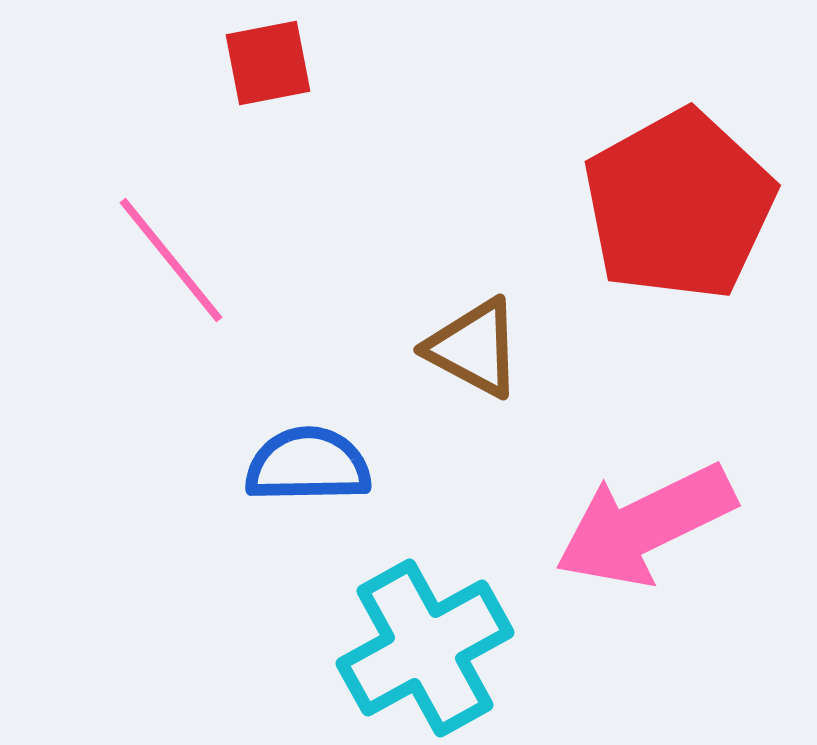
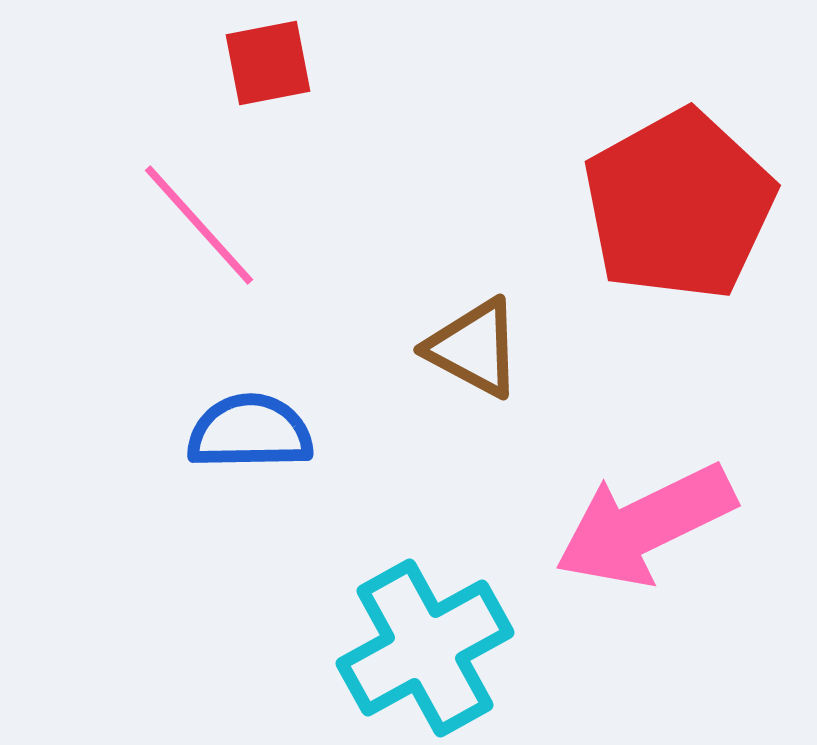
pink line: moved 28 px right, 35 px up; rotated 3 degrees counterclockwise
blue semicircle: moved 58 px left, 33 px up
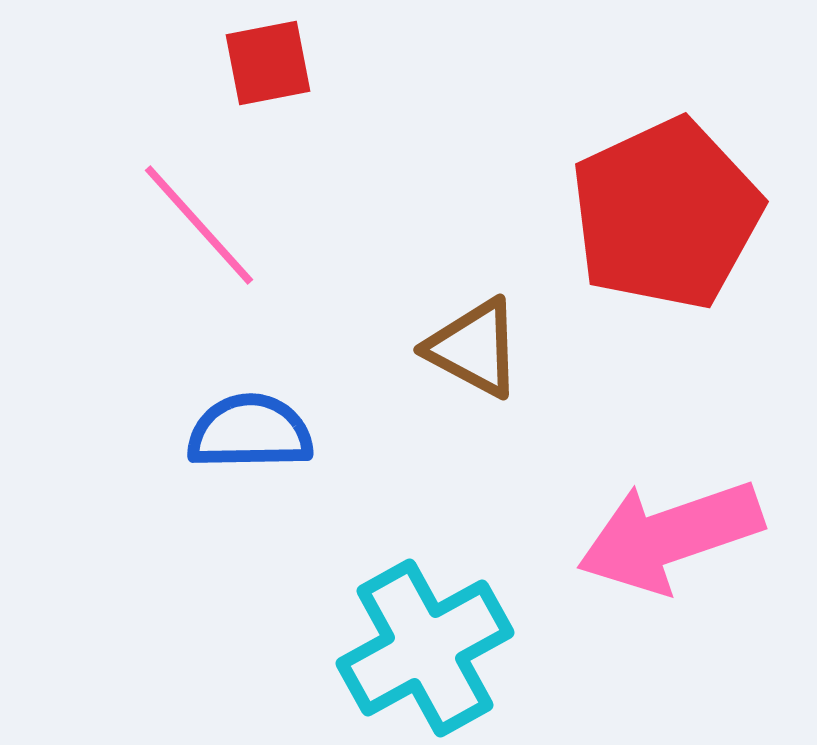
red pentagon: moved 13 px left, 9 px down; rotated 4 degrees clockwise
pink arrow: moved 25 px right, 11 px down; rotated 7 degrees clockwise
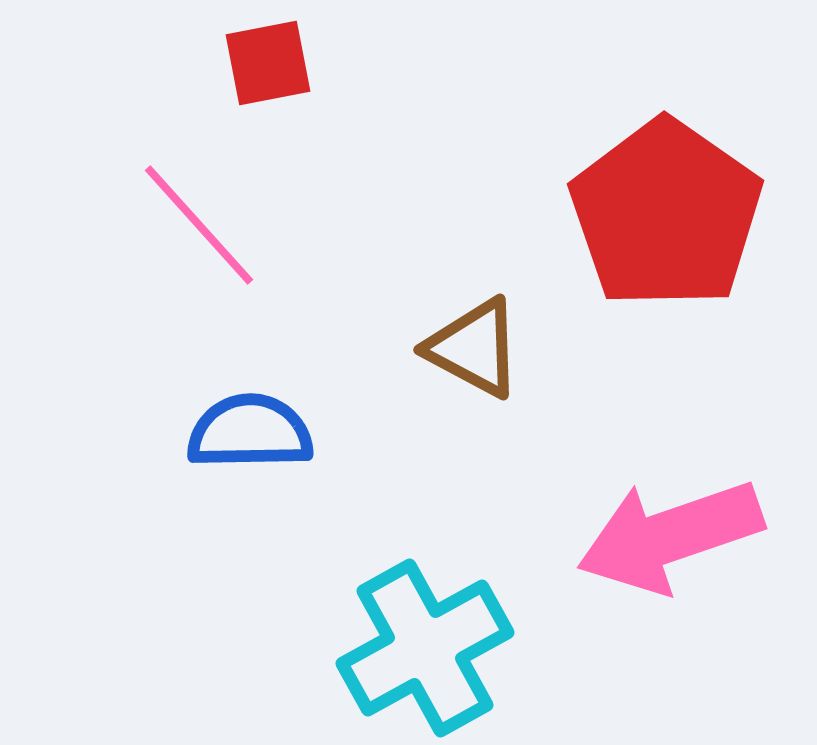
red pentagon: rotated 12 degrees counterclockwise
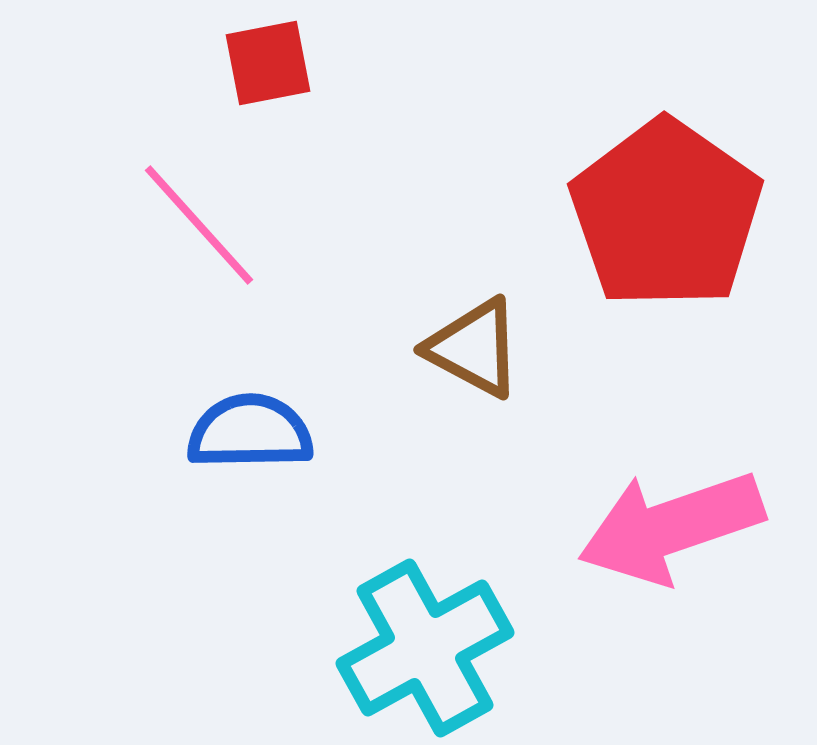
pink arrow: moved 1 px right, 9 px up
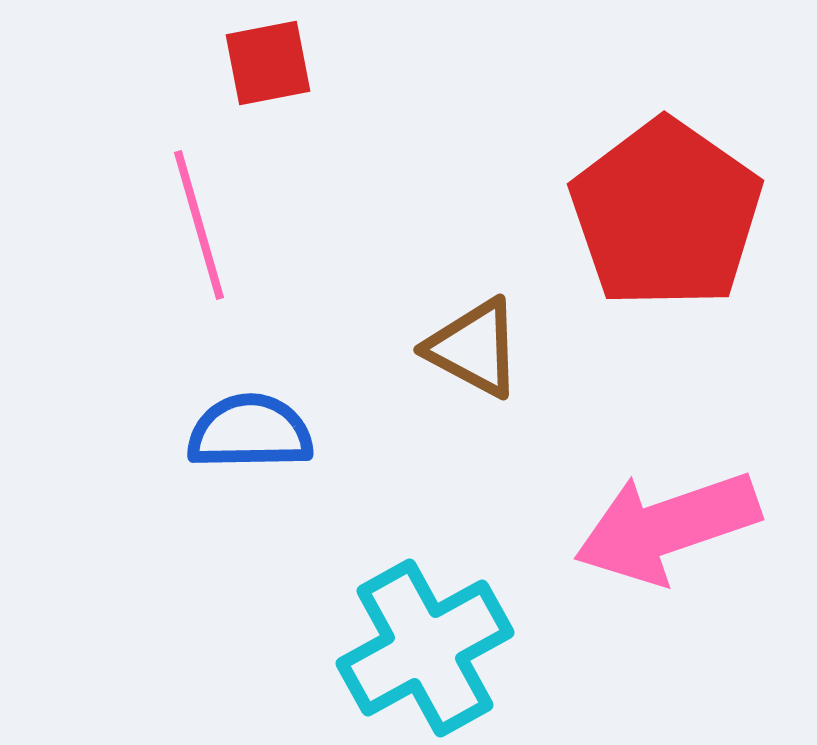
pink line: rotated 26 degrees clockwise
pink arrow: moved 4 px left
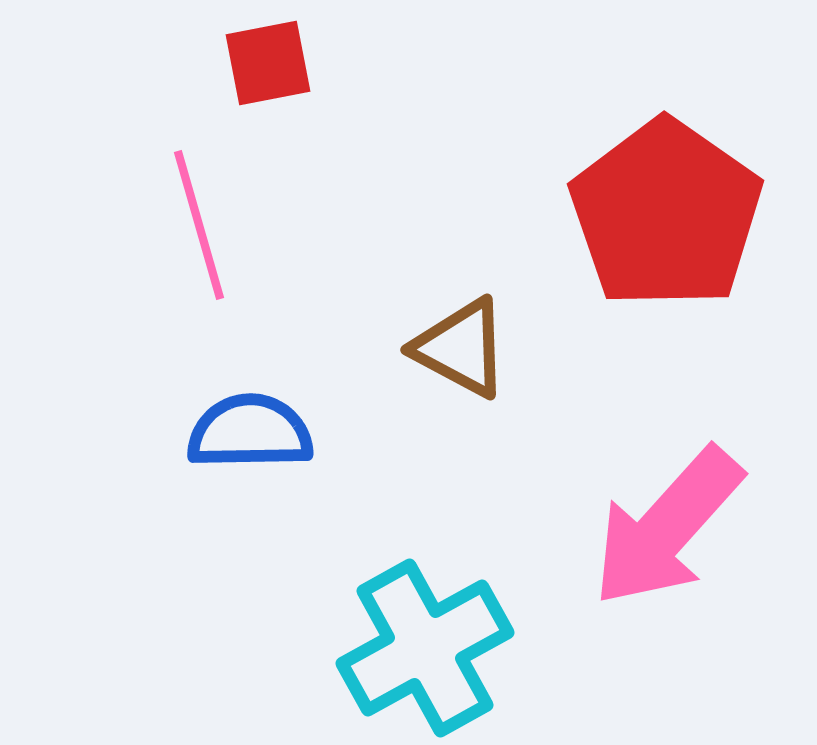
brown triangle: moved 13 px left
pink arrow: rotated 29 degrees counterclockwise
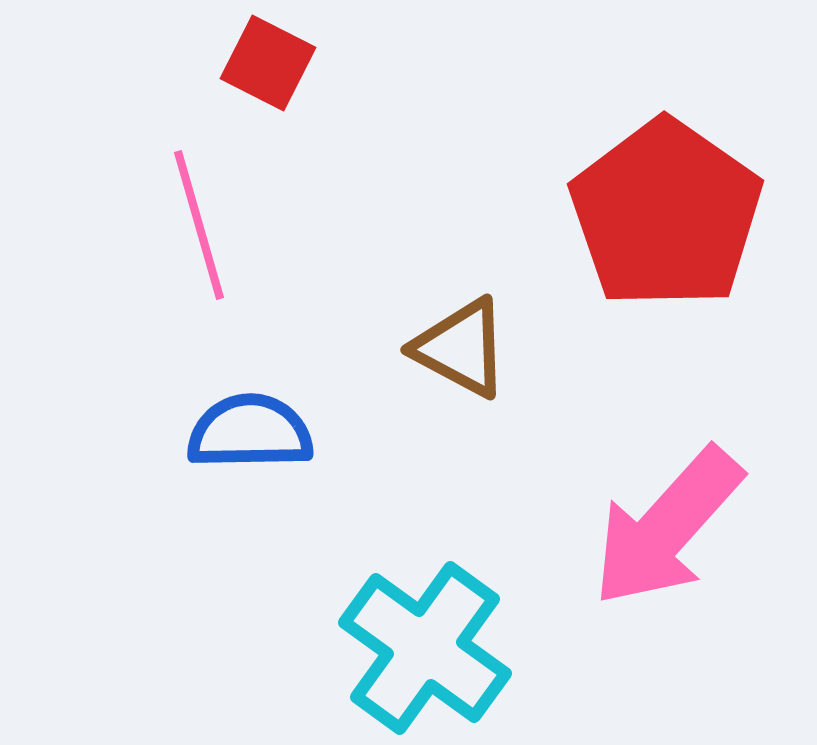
red square: rotated 38 degrees clockwise
cyan cross: rotated 25 degrees counterclockwise
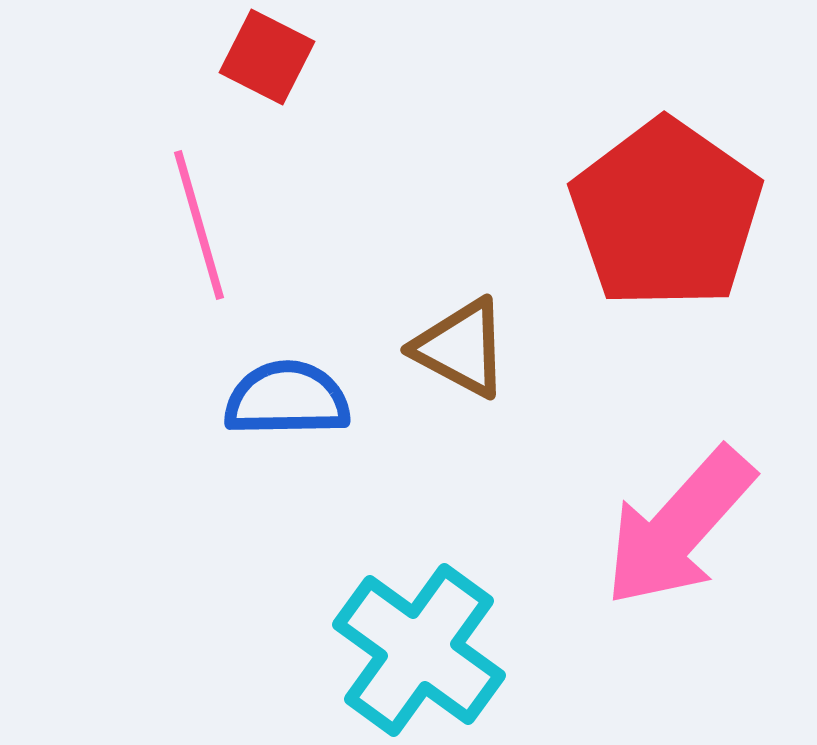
red square: moved 1 px left, 6 px up
blue semicircle: moved 37 px right, 33 px up
pink arrow: moved 12 px right
cyan cross: moved 6 px left, 2 px down
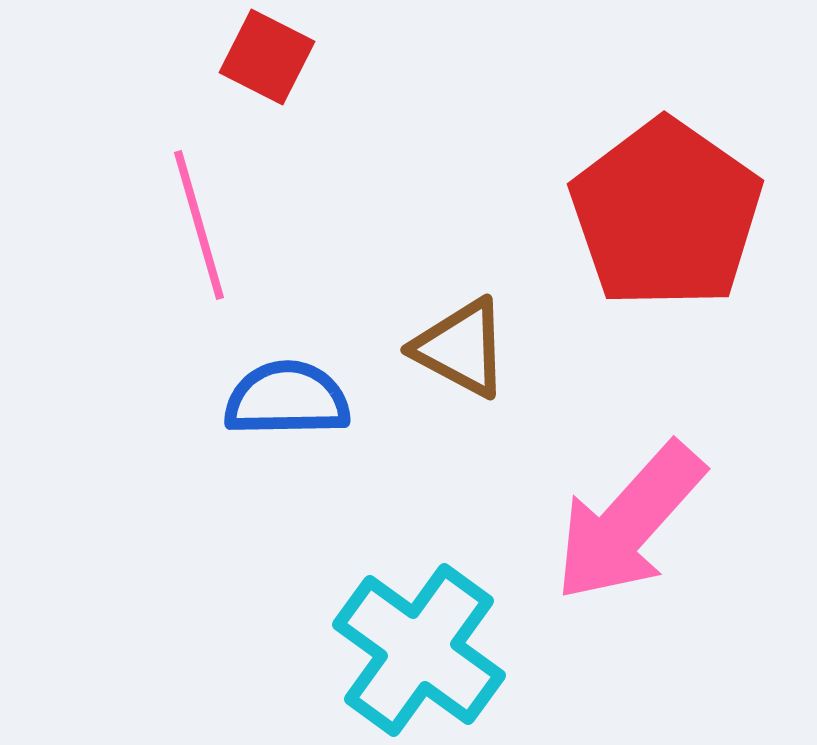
pink arrow: moved 50 px left, 5 px up
